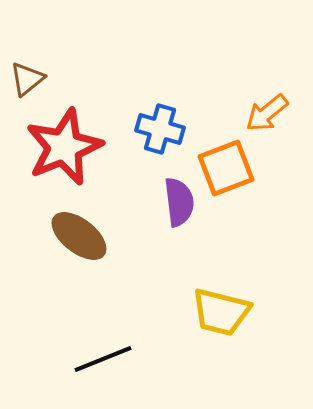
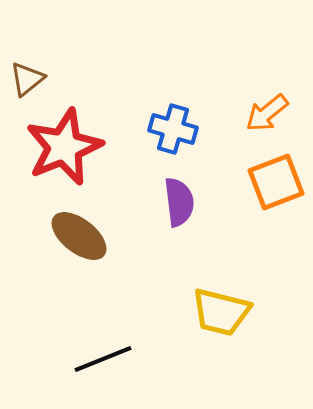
blue cross: moved 13 px right
orange square: moved 50 px right, 14 px down
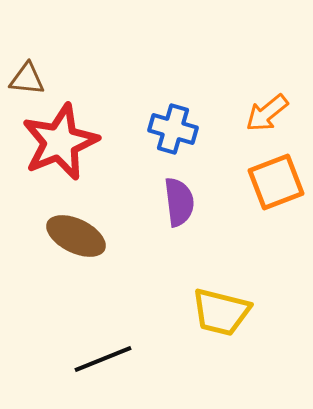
brown triangle: rotated 45 degrees clockwise
red star: moved 4 px left, 5 px up
brown ellipse: moved 3 px left; rotated 12 degrees counterclockwise
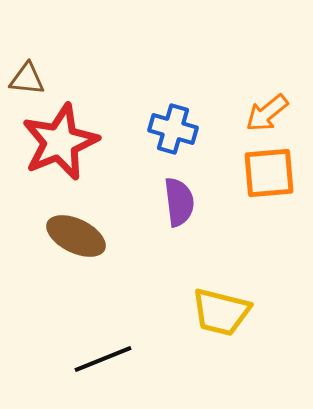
orange square: moved 7 px left, 9 px up; rotated 16 degrees clockwise
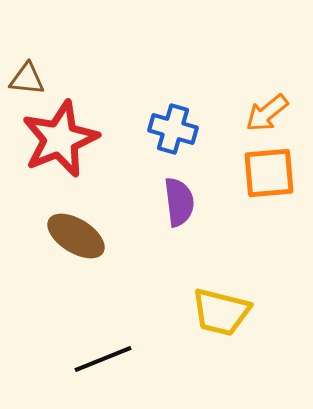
red star: moved 3 px up
brown ellipse: rotated 6 degrees clockwise
